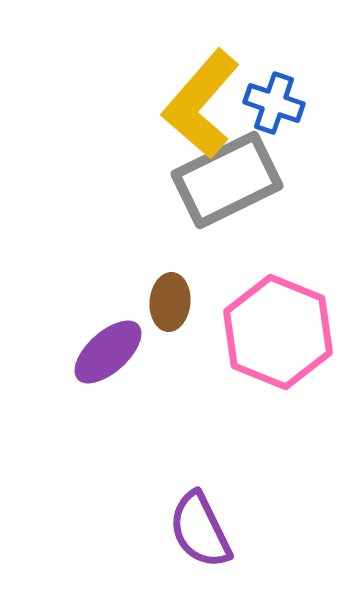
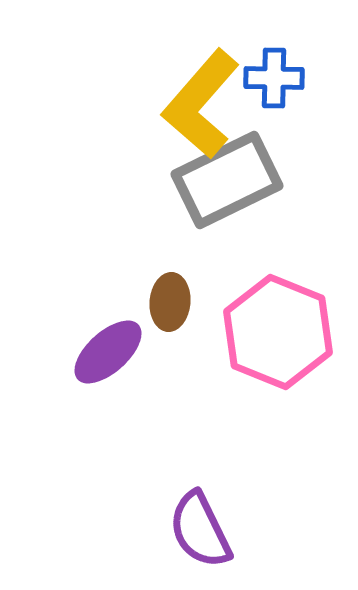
blue cross: moved 25 px up; rotated 18 degrees counterclockwise
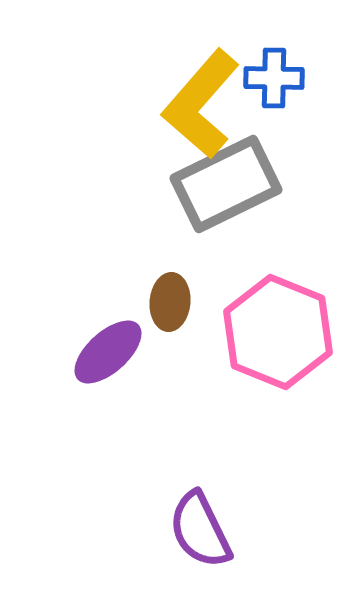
gray rectangle: moved 1 px left, 4 px down
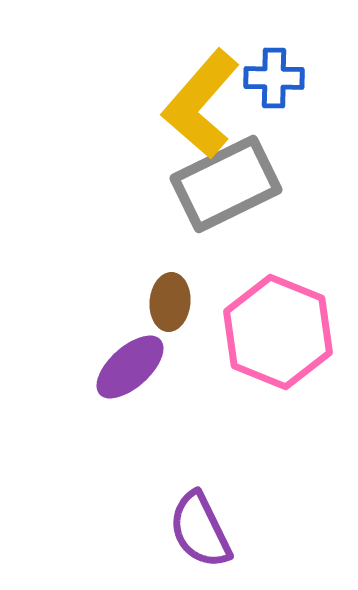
purple ellipse: moved 22 px right, 15 px down
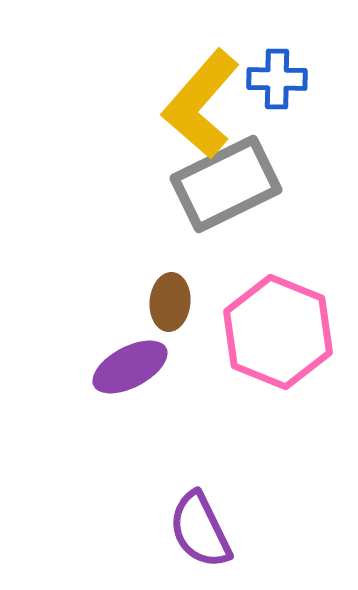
blue cross: moved 3 px right, 1 px down
purple ellipse: rotated 14 degrees clockwise
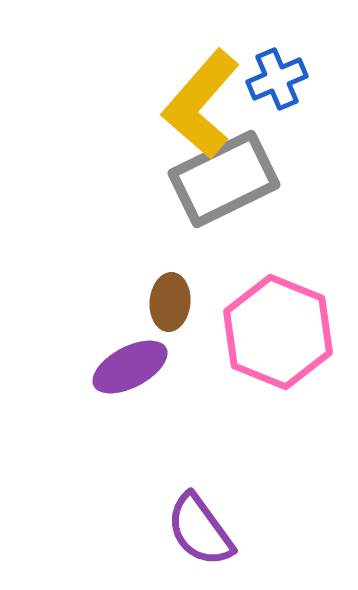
blue cross: rotated 24 degrees counterclockwise
gray rectangle: moved 2 px left, 5 px up
purple semicircle: rotated 10 degrees counterclockwise
